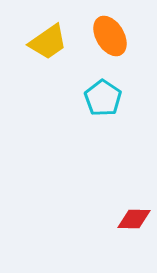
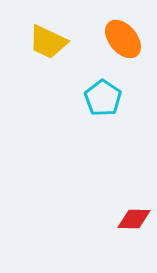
orange ellipse: moved 13 px right, 3 px down; rotated 9 degrees counterclockwise
yellow trapezoid: rotated 60 degrees clockwise
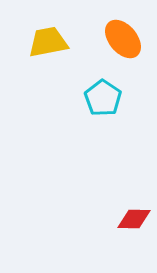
yellow trapezoid: rotated 144 degrees clockwise
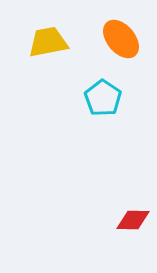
orange ellipse: moved 2 px left
red diamond: moved 1 px left, 1 px down
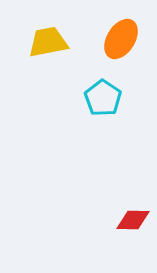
orange ellipse: rotated 72 degrees clockwise
